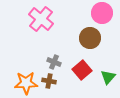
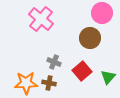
red square: moved 1 px down
brown cross: moved 2 px down
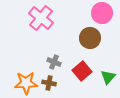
pink cross: moved 1 px up
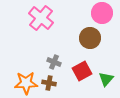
red square: rotated 12 degrees clockwise
green triangle: moved 2 px left, 2 px down
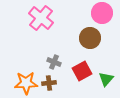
brown cross: rotated 16 degrees counterclockwise
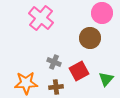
red square: moved 3 px left
brown cross: moved 7 px right, 4 px down
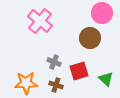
pink cross: moved 1 px left, 3 px down
red square: rotated 12 degrees clockwise
green triangle: rotated 28 degrees counterclockwise
brown cross: moved 2 px up; rotated 24 degrees clockwise
